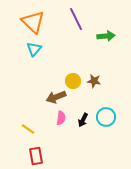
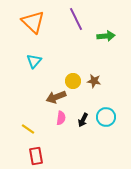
cyan triangle: moved 12 px down
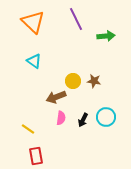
cyan triangle: rotated 35 degrees counterclockwise
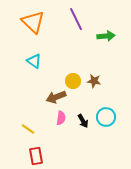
black arrow: moved 1 px down; rotated 56 degrees counterclockwise
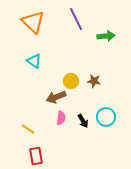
yellow circle: moved 2 px left
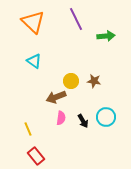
yellow line: rotated 32 degrees clockwise
red rectangle: rotated 30 degrees counterclockwise
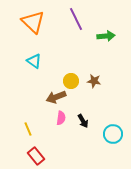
cyan circle: moved 7 px right, 17 px down
